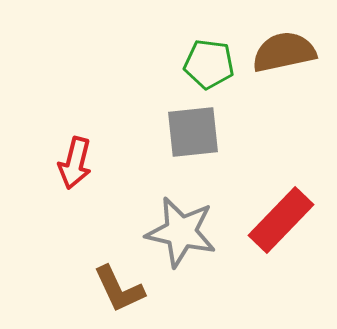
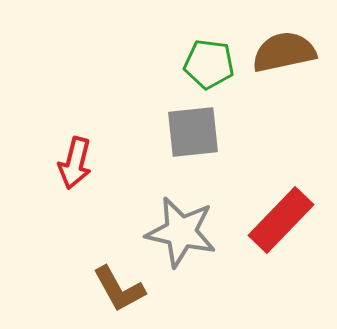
brown L-shape: rotated 4 degrees counterclockwise
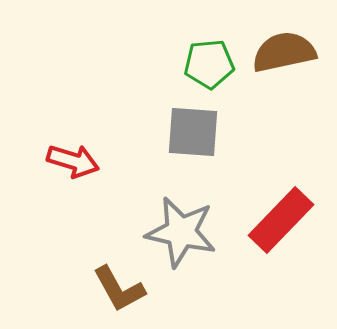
green pentagon: rotated 12 degrees counterclockwise
gray square: rotated 10 degrees clockwise
red arrow: moved 2 px left, 2 px up; rotated 87 degrees counterclockwise
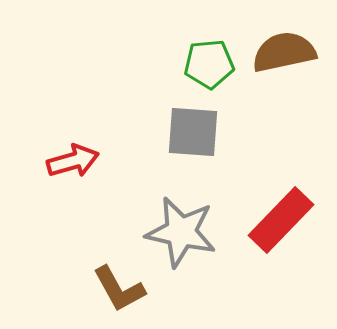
red arrow: rotated 33 degrees counterclockwise
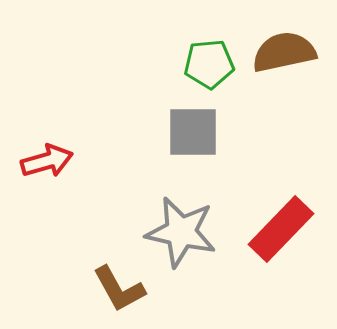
gray square: rotated 4 degrees counterclockwise
red arrow: moved 26 px left
red rectangle: moved 9 px down
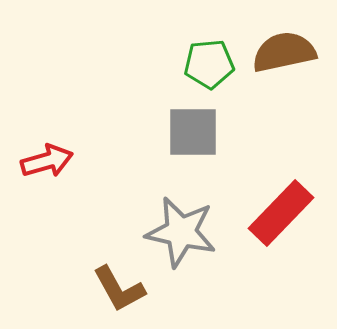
red rectangle: moved 16 px up
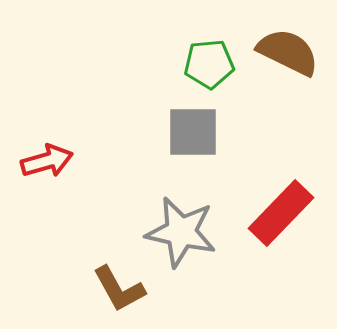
brown semicircle: moved 4 px right; rotated 38 degrees clockwise
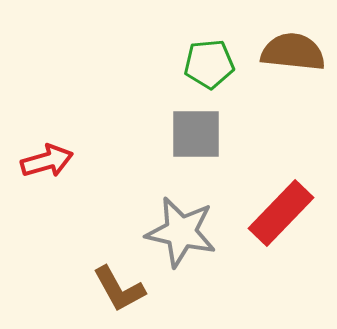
brown semicircle: moved 5 px right; rotated 20 degrees counterclockwise
gray square: moved 3 px right, 2 px down
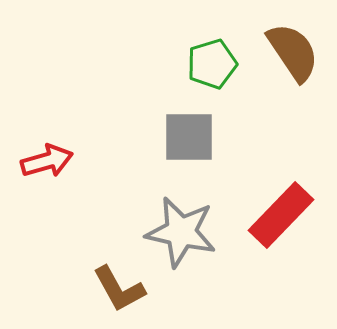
brown semicircle: rotated 50 degrees clockwise
green pentagon: moved 3 px right; rotated 12 degrees counterclockwise
gray square: moved 7 px left, 3 px down
red rectangle: moved 2 px down
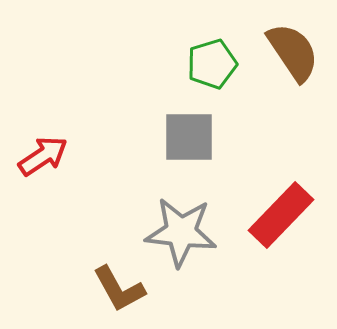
red arrow: moved 4 px left, 5 px up; rotated 18 degrees counterclockwise
gray star: rotated 6 degrees counterclockwise
